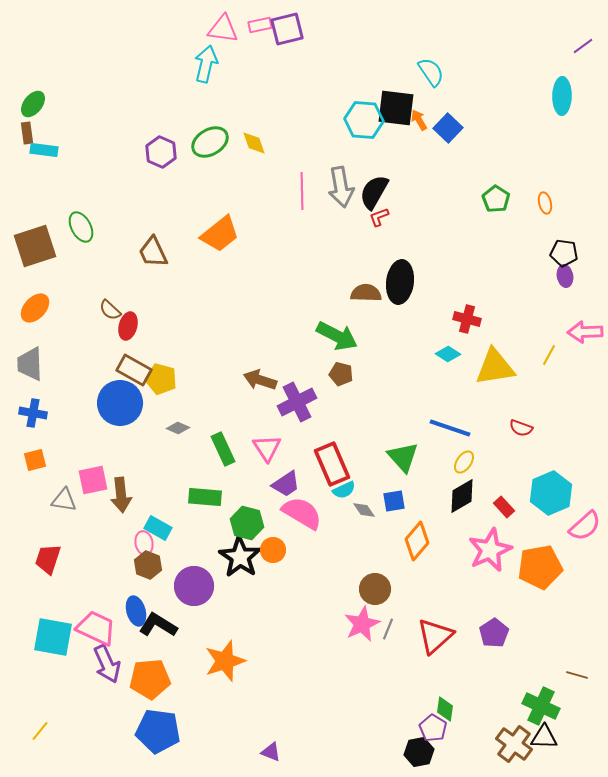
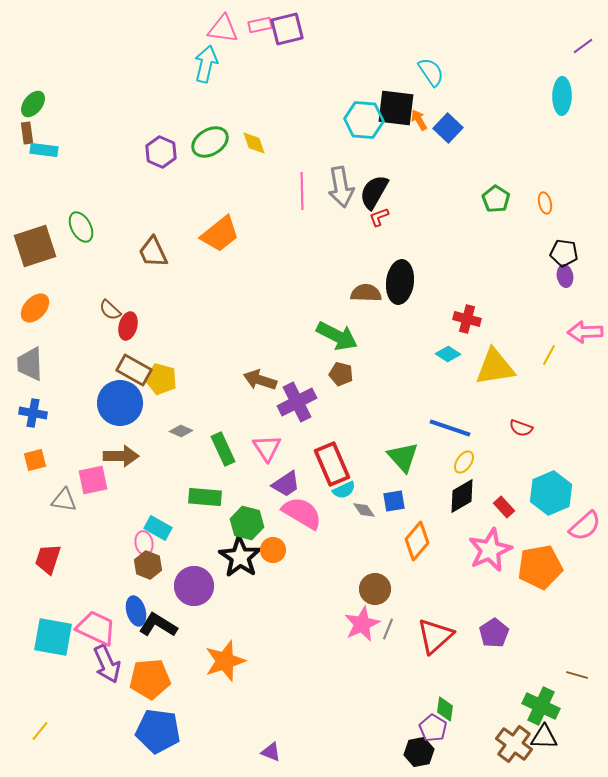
gray diamond at (178, 428): moved 3 px right, 3 px down
brown arrow at (121, 495): moved 39 px up; rotated 84 degrees counterclockwise
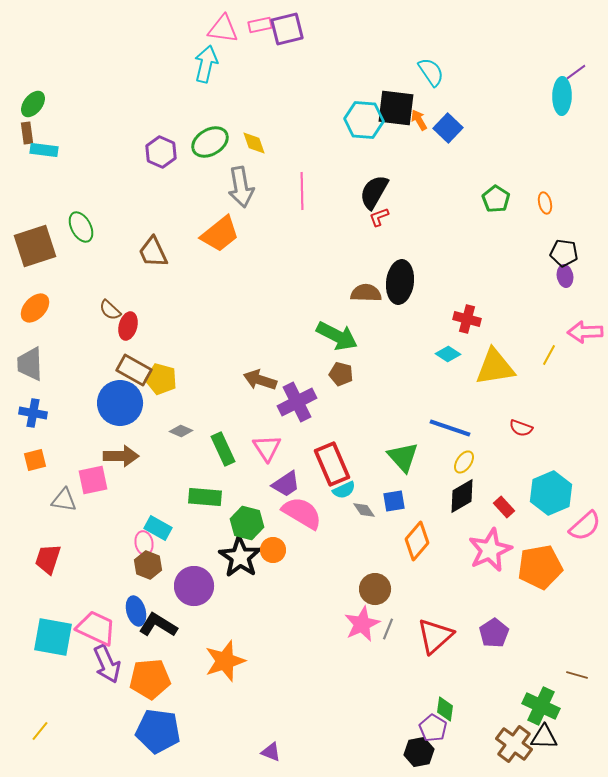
purple line at (583, 46): moved 7 px left, 26 px down
gray arrow at (341, 187): moved 100 px left
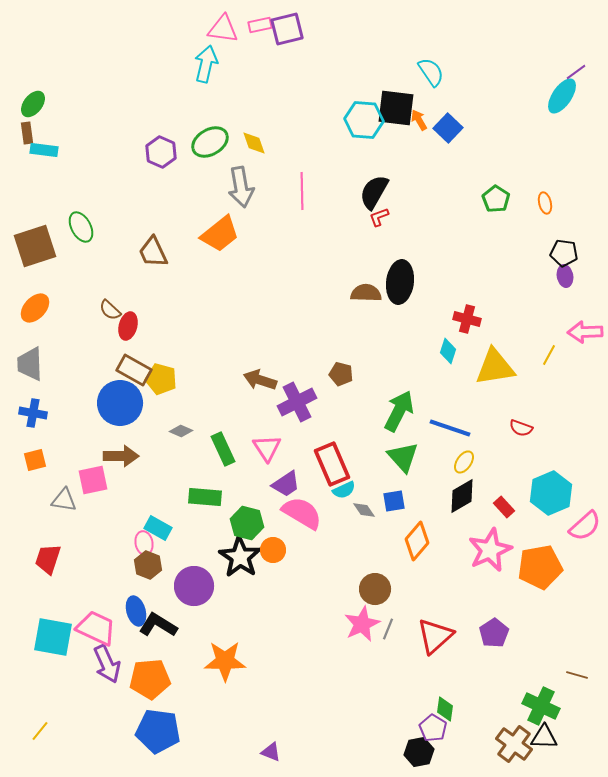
cyan ellipse at (562, 96): rotated 33 degrees clockwise
green arrow at (337, 336): moved 62 px right, 75 px down; rotated 90 degrees counterclockwise
cyan diamond at (448, 354): moved 3 px up; rotated 75 degrees clockwise
orange star at (225, 661): rotated 18 degrees clockwise
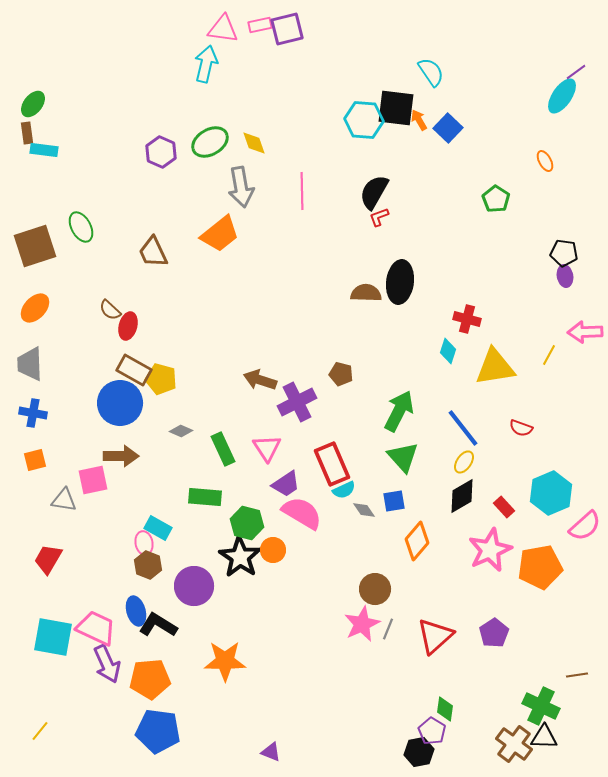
orange ellipse at (545, 203): moved 42 px up; rotated 15 degrees counterclockwise
blue line at (450, 428): moved 13 px right; rotated 33 degrees clockwise
red trapezoid at (48, 559): rotated 12 degrees clockwise
brown line at (577, 675): rotated 25 degrees counterclockwise
purple pentagon at (433, 728): moved 1 px left, 3 px down
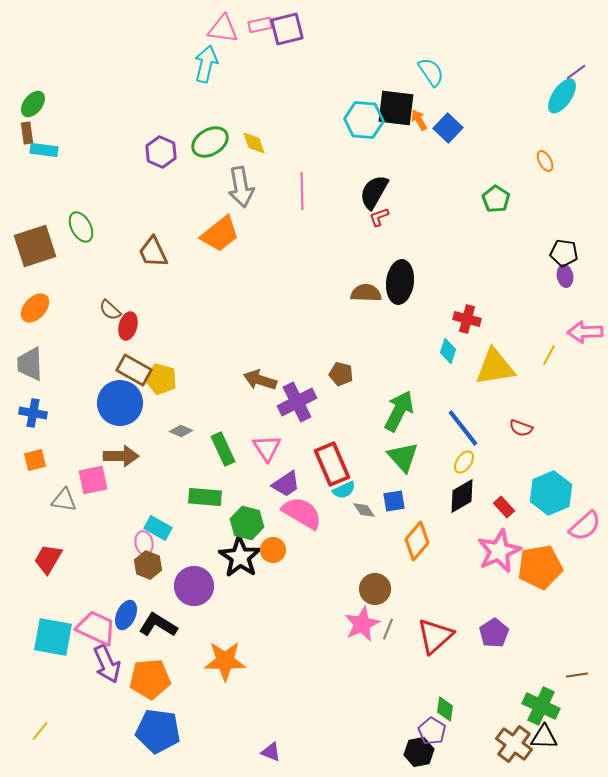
pink star at (490, 550): moved 9 px right, 1 px down
blue ellipse at (136, 611): moved 10 px left, 4 px down; rotated 40 degrees clockwise
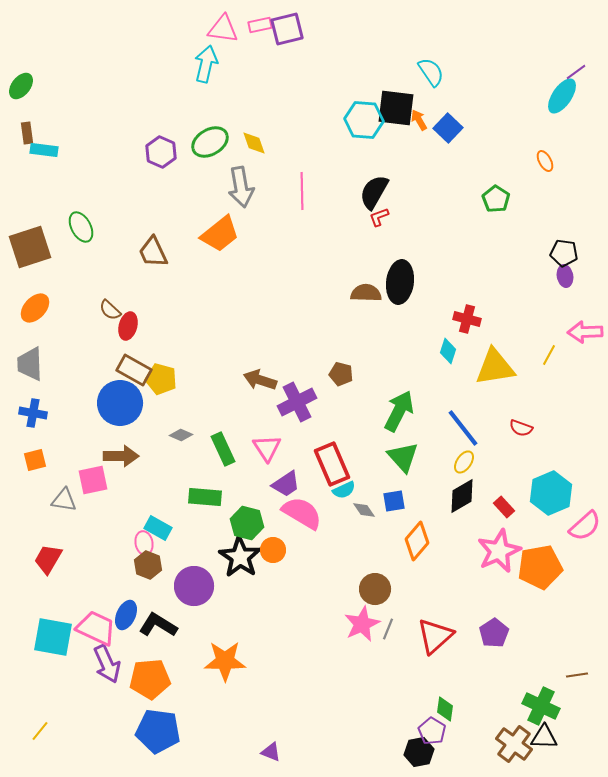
green ellipse at (33, 104): moved 12 px left, 18 px up
brown square at (35, 246): moved 5 px left, 1 px down
gray diamond at (181, 431): moved 4 px down
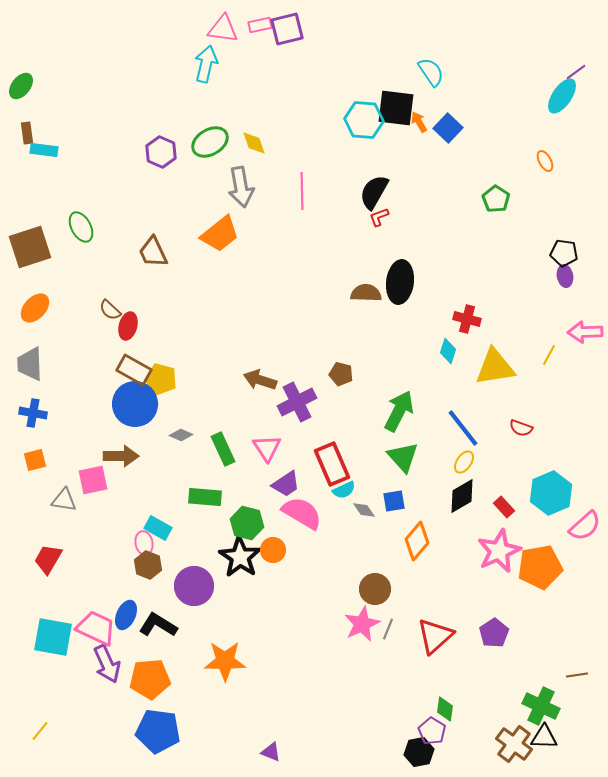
orange arrow at (419, 120): moved 2 px down
blue circle at (120, 403): moved 15 px right, 1 px down
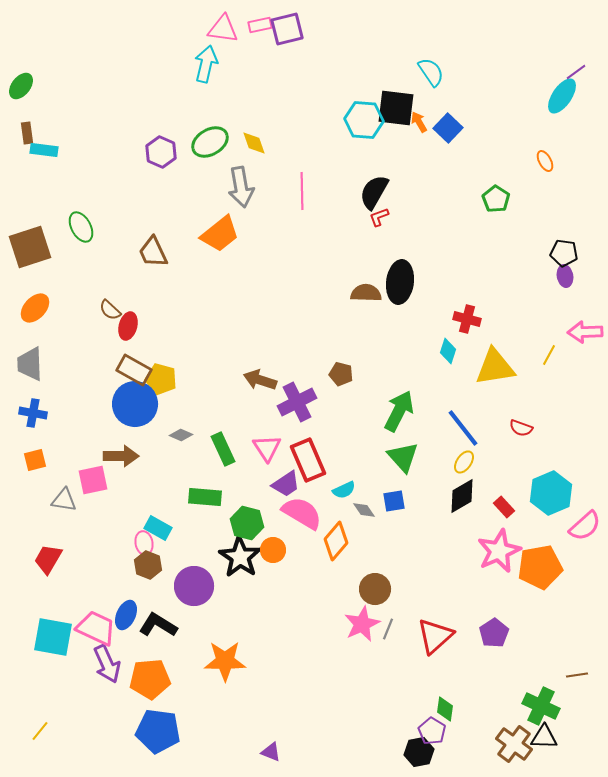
red rectangle at (332, 464): moved 24 px left, 4 px up
orange diamond at (417, 541): moved 81 px left
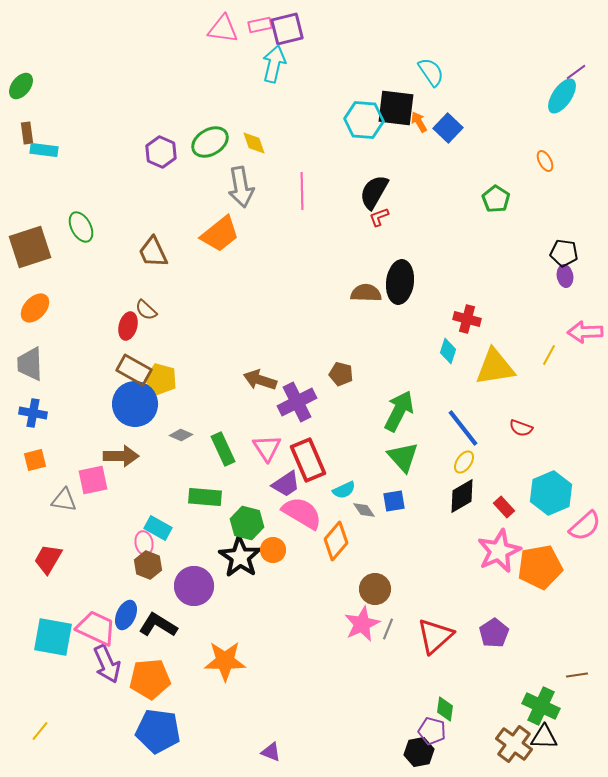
cyan arrow at (206, 64): moved 68 px right
brown semicircle at (110, 310): moved 36 px right
purple pentagon at (432, 731): rotated 16 degrees counterclockwise
